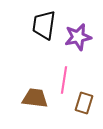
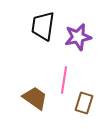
black trapezoid: moved 1 px left, 1 px down
brown trapezoid: rotated 28 degrees clockwise
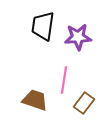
purple star: rotated 8 degrees clockwise
brown trapezoid: moved 2 px down; rotated 16 degrees counterclockwise
brown rectangle: rotated 20 degrees clockwise
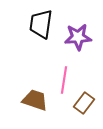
black trapezoid: moved 2 px left, 2 px up
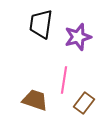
purple star: rotated 12 degrees counterclockwise
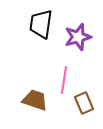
brown rectangle: rotated 60 degrees counterclockwise
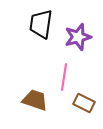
pink line: moved 3 px up
brown rectangle: rotated 40 degrees counterclockwise
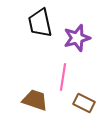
black trapezoid: moved 1 px left, 1 px up; rotated 20 degrees counterclockwise
purple star: moved 1 px left, 1 px down
pink line: moved 1 px left
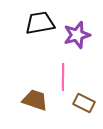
black trapezoid: rotated 92 degrees clockwise
purple star: moved 3 px up
pink line: rotated 8 degrees counterclockwise
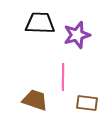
black trapezoid: rotated 12 degrees clockwise
brown rectangle: moved 3 px right; rotated 20 degrees counterclockwise
